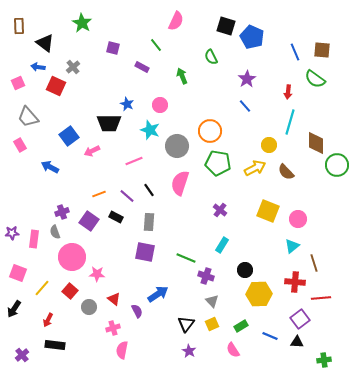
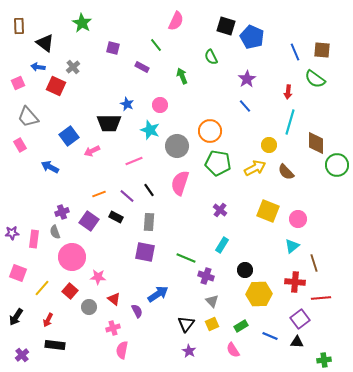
pink star at (97, 274): moved 1 px right, 3 px down
black arrow at (14, 309): moved 2 px right, 8 px down
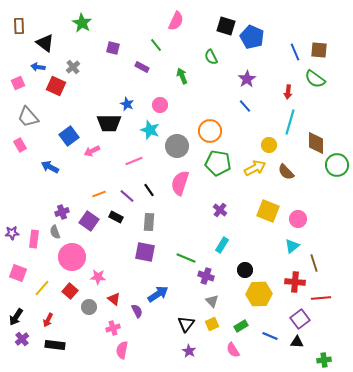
brown square at (322, 50): moved 3 px left
purple cross at (22, 355): moved 16 px up
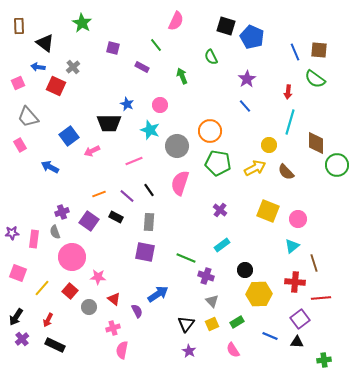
cyan rectangle at (222, 245): rotated 21 degrees clockwise
green rectangle at (241, 326): moved 4 px left, 4 px up
black rectangle at (55, 345): rotated 18 degrees clockwise
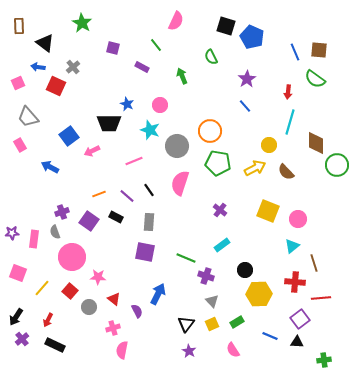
blue arrow at (158, 294): rotated 30 degrees counterclockwise
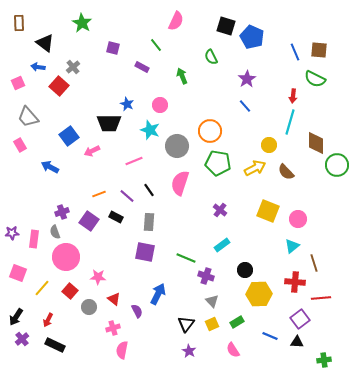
brown rectangle at (19, 26): moved 3 px up
green semicircle at (315, 79): rotated 10 degrees counterclockwise
red square at (56, 86): moved 3 px right; rotated 18 degrees clockwise
red arrow at (288, 92): moved 5 px right, 4 px down
pink circle at (72, 257): moved 6 px left
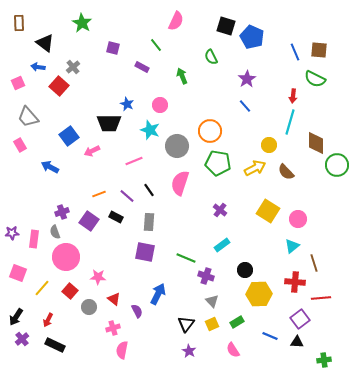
yellow square at (268, 211): rotated 10 degrees clockwise
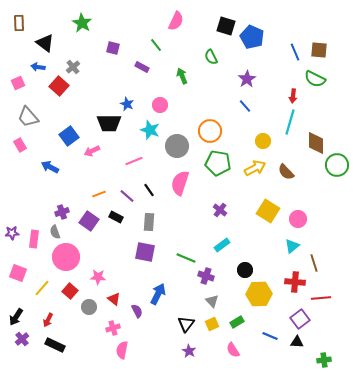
yellow circle at (269, 145): moved 6 px left, 4 px up
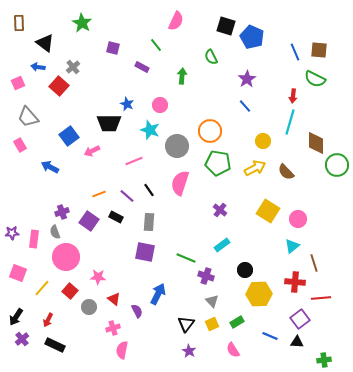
green arrow at (182, 76): rotated 28 degrees clockwise
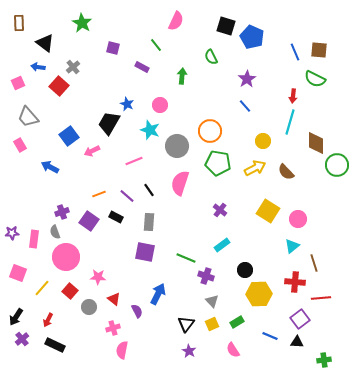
black trapezoid at (109, 123): rotated 120 degrees clockwise
